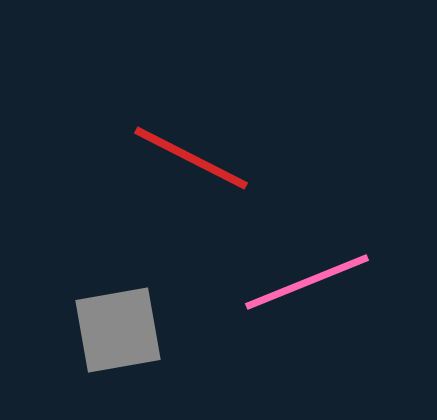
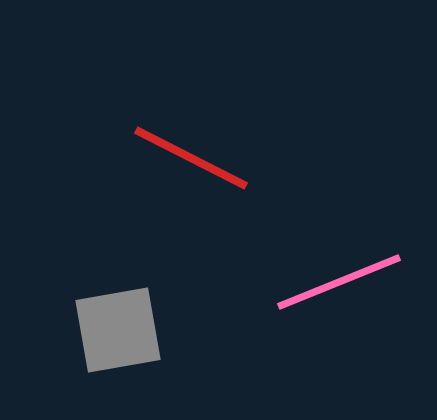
pink line: moved 32 px right
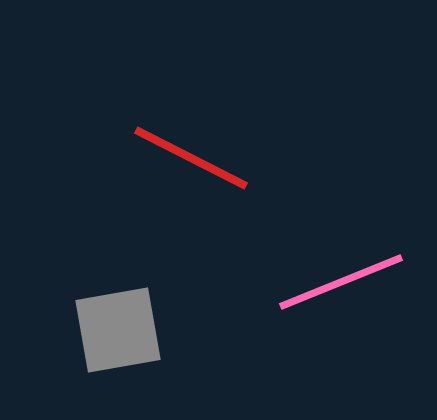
pink line: moved 2 px right
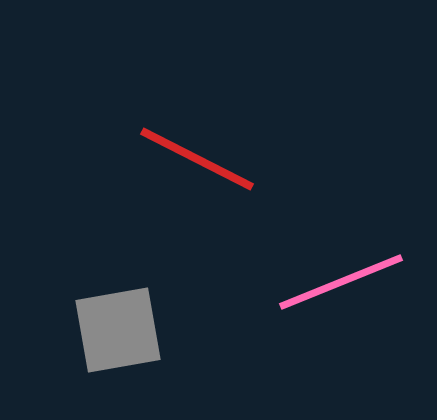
red line: moved 6 px right, 1 px down
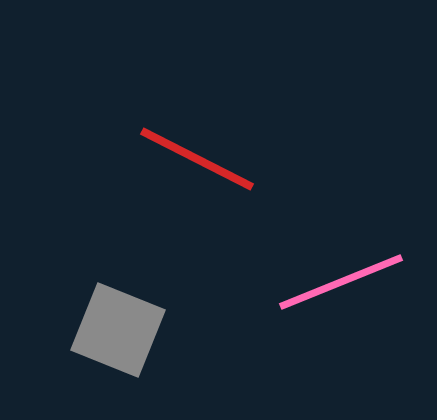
gray square: rotated 32 degrees clockwise
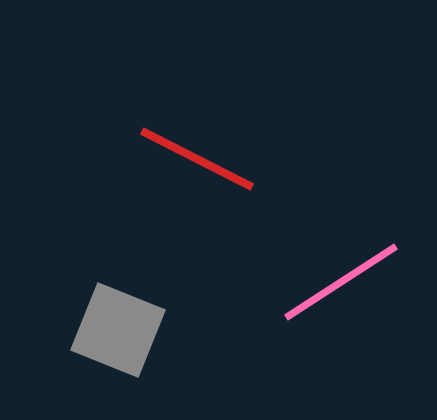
pink line: rotated 11 degrees counterclockwise
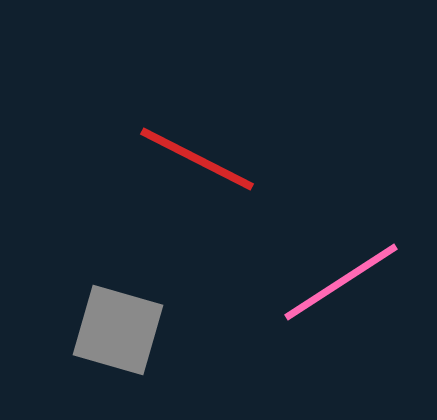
gray square: rotated 6 degrees counterclockwise
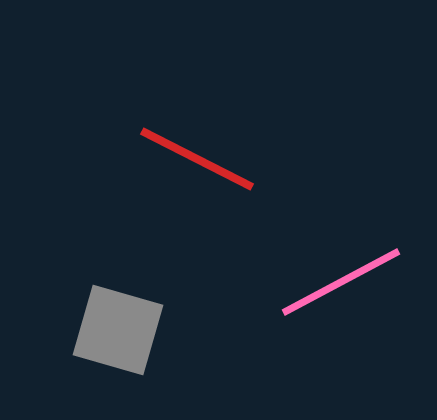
pink line: rotated 5 degrees clockwise
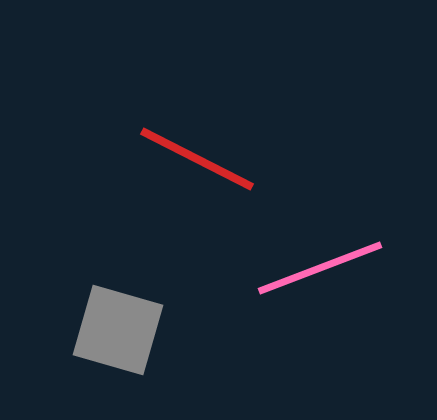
pink line: moved 21 px left, 14 px up; rotated 7 degrees clockwise
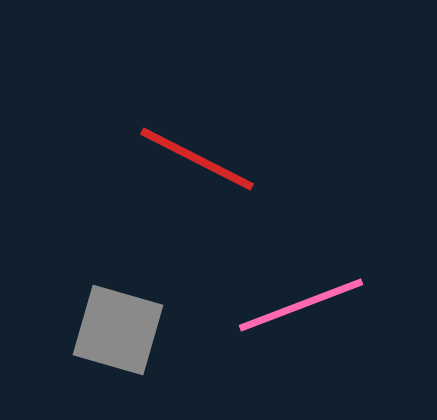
pink line: moved 19 px left, 37 px down
